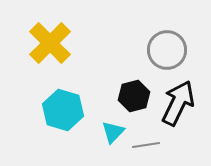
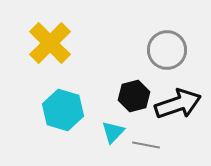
black arrow: moved 1 px down; rotated 45 degrees clockwise
gray line: rotated 20 degrees clockwise
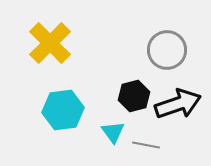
cyan hexagon: rotated 24 degrees counterclockwise
cyan triangle: rotated 20 degrees counterclockwise
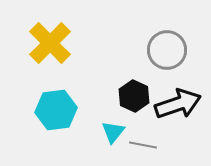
black hexagon: rotated 20 degrees counterclockwise
cyan hexagon: moved 7 px left
cyan triangle: rotated 15 degrees clockwise
gray line: moved 3 px left
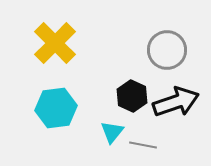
yellow cross: moved 5 px right
black hexagon: moved 2 px left
black arrow: moved 2 px left, 2 px up
cyan hexagon: moved 2 px up
cyan triangle: moved 1 px left
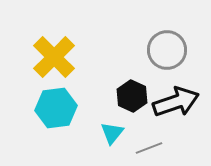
yellow cross: moved 1 px left, 14 px down
cyan triangle: moved 1 px down
gray line: moved 6 px right, 3 px down; rotated 32 degrees counterclockwise
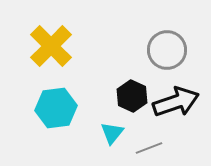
yellow cross: moved 3 px left, 11 px up
